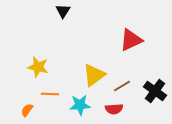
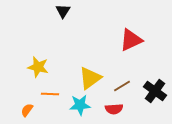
yellow triangle: moved 4 px left, 3 px down
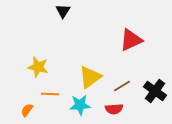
yellow triangle: moved 1 px up
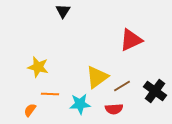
yellow triangle: moved 7 px right
cyan star: moved 1 px up
orange semicircle: moved 3 px right
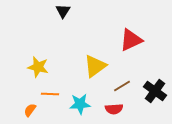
yellow triangle: moved 2 px left, 11 px up
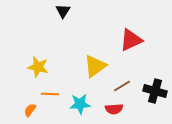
black cross: rotated 20 degrees counterclockwise
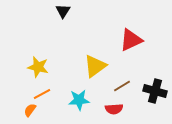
orange line: moved 8 px left; rotated 30 degrees counterclockwise
cyan star: moved 1 px left, 4 px up
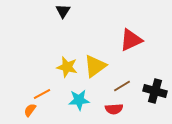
yellow star: moved 29 px right
